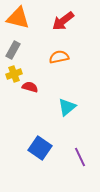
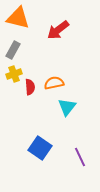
red arrow: moved 5 px left, 9 px down
orange semicircle: moved 5 px left, 26 px down
red semicircle: rotated 70 degrees clockwise
cyan triangle: rotated 12 degrees counterclockwise
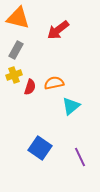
gray rectangle: moved 3 px right
yellow cross: moved 1 px down
red semicircle: rotated 21 degrees clockwise
cyan triangle: moved 4 px right, 1 px up; rotated 12 degrees clockwise
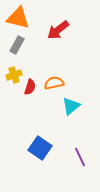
gray rectangle: moved 1 px right, 5 px up
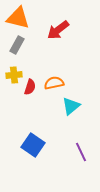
yellow cross: rotated 14 degrees clockwise
blue square: moved 7 px left, 3 px up
purple line: moved 1 px right, 5 px up
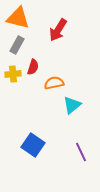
red arrow: rotated 20 degrees counterclockwise
yellow cross: moved 1 px left, 1 px up
red semicircle: moved 3 px right, 20 px up
cyan triangle: moved 1 px right, 1 px up
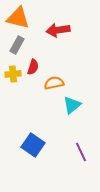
red arrow: rotated 50 degrees clockwise
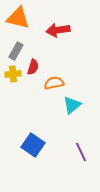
gray rectangle: moved 1 px left, 6 px down
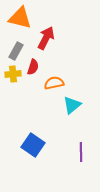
orange triangle: moved 2 px right
red arrow: moved 12 px left, 8 px down; rotated 125 degrees clockwise
purple line: rotated 24 degrees clockwise
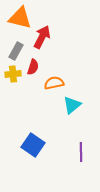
red arrow: moved 4 px left, 1 px up
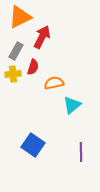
orange triangle: moved 1 px up; rotated 40 degrees counterclockwise
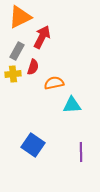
gray rectangle: moved 1 px right
cyan triangle: rotated 36 degrees clockwise
